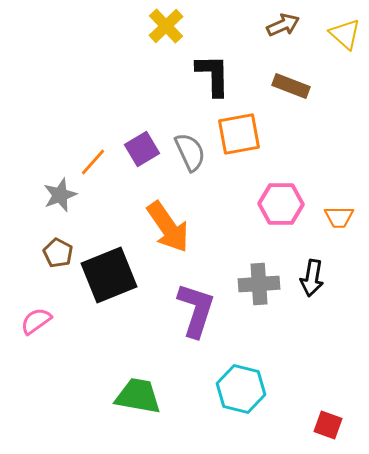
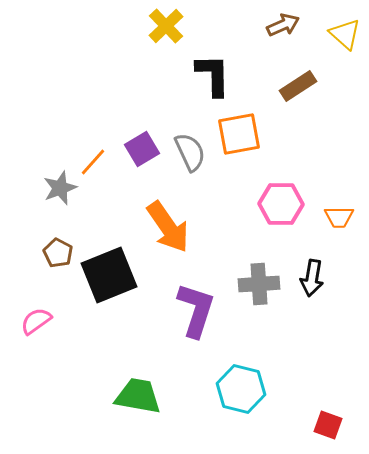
brown rectangle: moved 7 px right; rotated 54 degrees counterclockwise
gray star: moved 7 px up
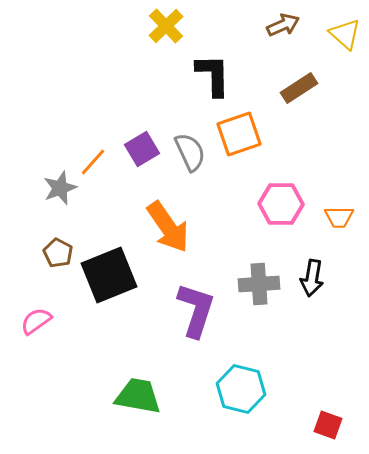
brown rectangle: moved 1 px right, 2 px down
orange square: rotated 9 degrees counterclockwise
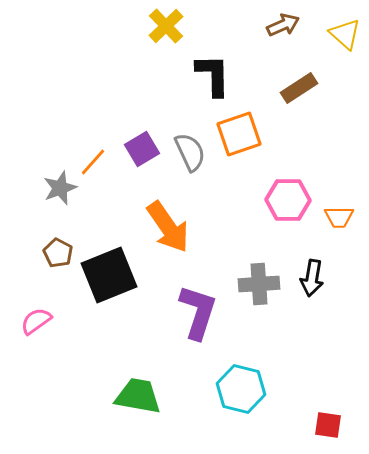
pink hexagon: moved 7 px right, 4 px up
purple L-shape: moved 2 px right, 2 px down
red square: rotated 12 degrees counterclockwise
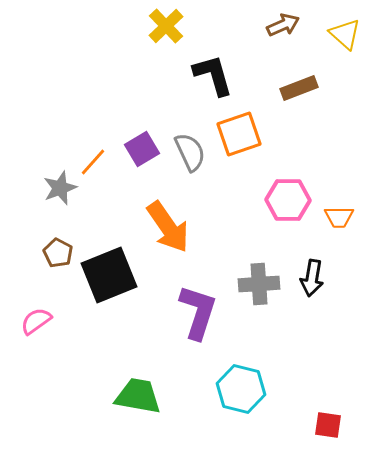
black L-shape: rotated 15 degrees counterclockwise
brown rectangle: rotated 12 degrees clockwise
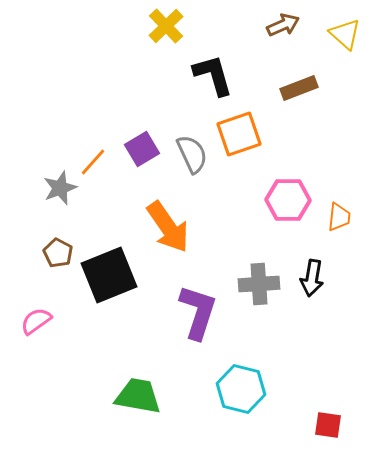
gray semicircle: moved 2 px right, 2 px down
orange trapezoid: rotated 84 degrees counterclockwise
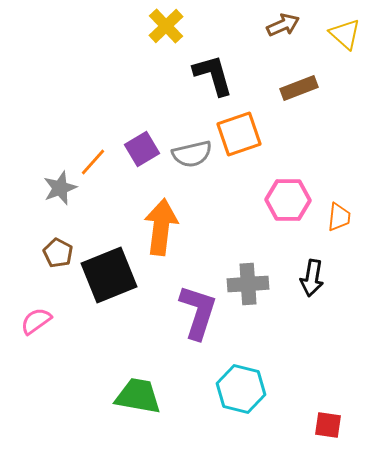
gray semicircle: rotated 102 degrees clockwise
orange arrow: moved 7 px left; rotated 138 degrees counterclockwise
gray cross: moved 11 px left
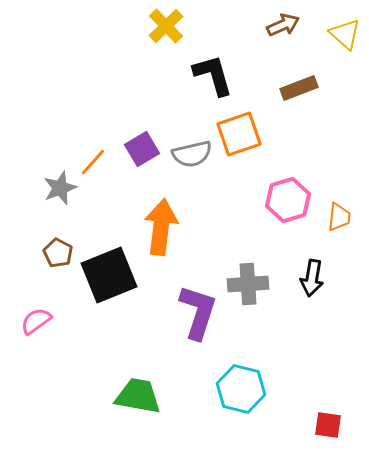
pink hexagon: rotated 18 degrees counterclockwise
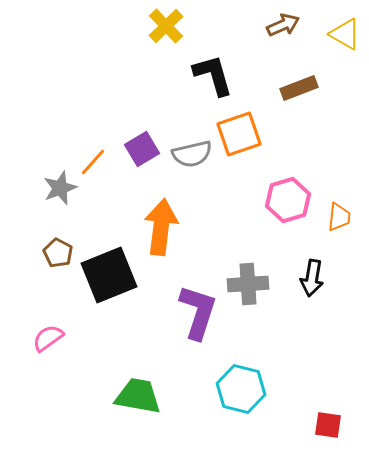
yellow triangle: rotated 12 degrees counterclockwise
pink semicircle: moved 12 px right, 17 px down
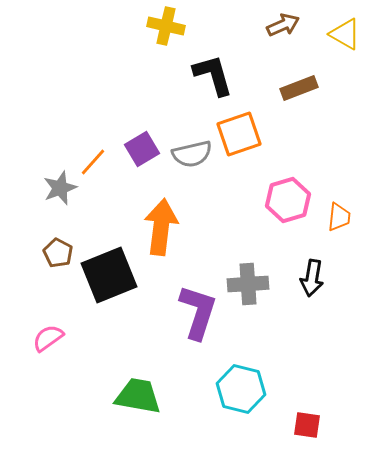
yellow cross: rotated 33 degrees counterclockwise
red square: moved 21 px left
